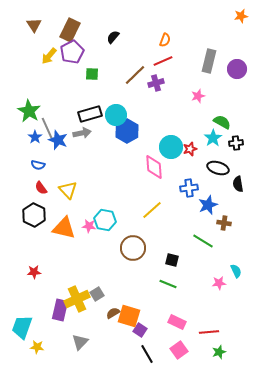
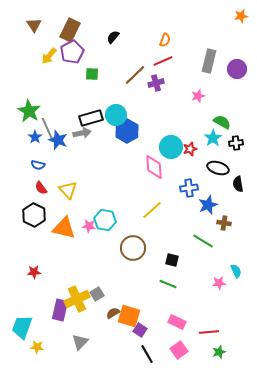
black rectangle at (90, 114): moved 1 px right, 4 px down
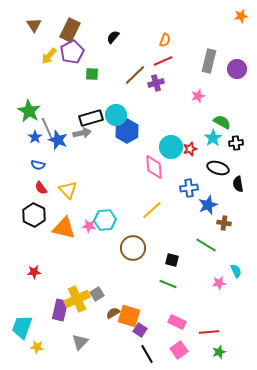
cyan hexagon at (105, 220): rotated 15 degrees counterclockwise
green line at (203, 241): moved 3 px right, 4 px down
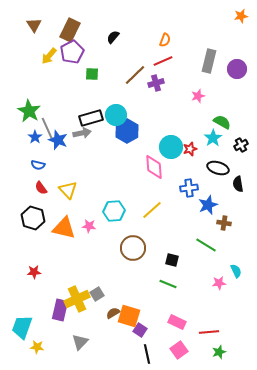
black cross at (236, 143): moved 5 px right, 2 px down; rotated 24 degrees counterclockwise
black hexagon at (34, 215): moved 1 px left, 3 px down; rotated 10 degrees counterclockwise
cyan hexagon at (105, 220): moved 9 px right, 9 px up
black line at (147, 354): rotated 18 degrees clockwise
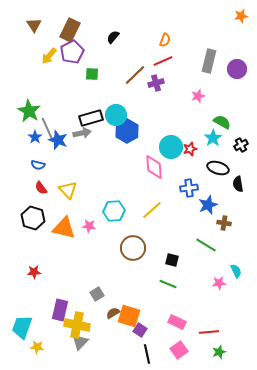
yellow cross at (77, 299): moved 26 px down; rotated 35 degrees clockwise
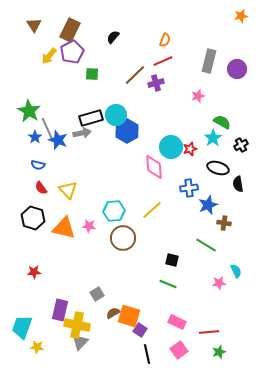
brown circle at (133, 248): moved 10 px left, 10 px up
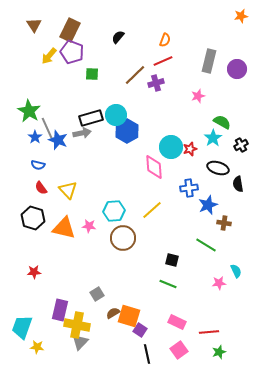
black semicircle at (113, 37): moved 5 px right
purple pentagon at (72, 52): rotated 25 degrees counterclockwise
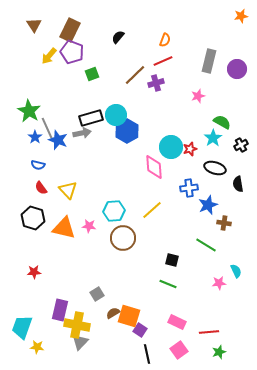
green square at (92, 74): rotated 24 degrees counterclockwise
black ellipse at (218, 168): moved 3 px left
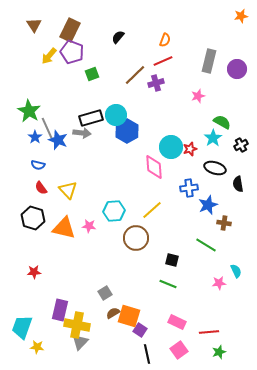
gray arrow at (82, 133): rotated 18 degrees clockwise
brown circle at (123, 238): moved 13 px right
gray square at (97, 294): moved 8 px right, 1 px up
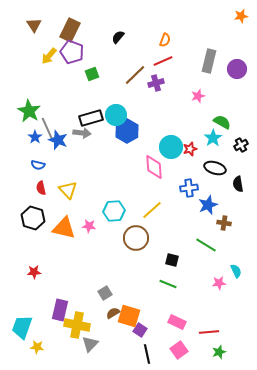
red semicircle at (41, 188): rotated 24 degrees clockwise
gray triangle at (80, 342): moved 10 px right, 2 px down
